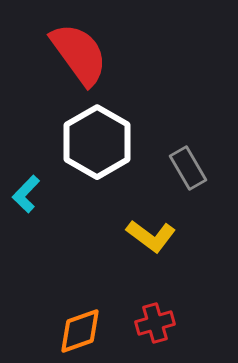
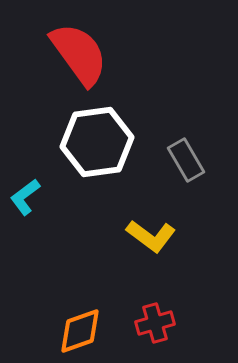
white hexagon: rotated 22 degrees clockwise
gray rectangle: moved 2 px left, 8 px up
cyan L-shape: moved 1 px left, 3 px down; rotated 9 degrees clockwise
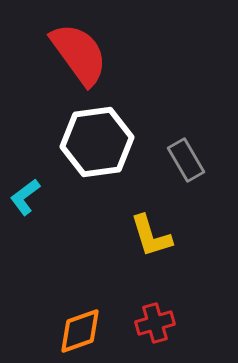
yellow L-shape: rotated 36 degrees clockwise
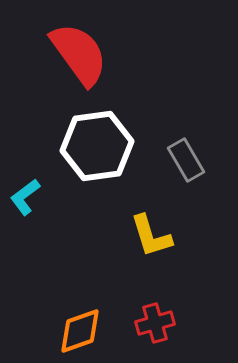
white hexagon: moved 4 px down
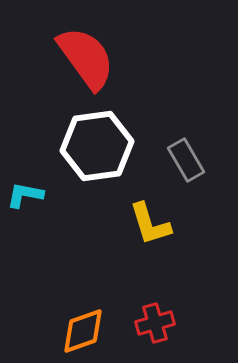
red semicircle: moved 7 px right, 4 px down
cyan L-shape: moved 2 px up; rotated 48 degrees clockwise
yellow L-shape: moved 1 px left, 12 px up
orange diamond: moved 3 px right
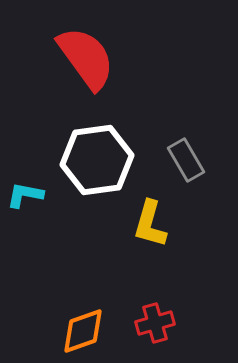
white hexagon: moved 14 px down
yellow L-shape: rotated 33 degrees clockwise
